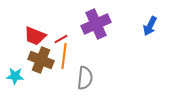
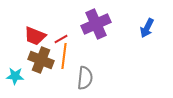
blue arrow: moved 3 px left, 2 px down
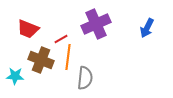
red trapezoid: moved 7 px left, 7 px up
orange line: moved 4 px right, 1 px down
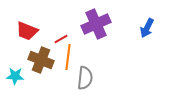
red trapezoid: moved 1 px left, 2 px down
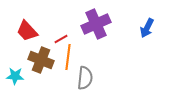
red trapezoid: rotated 25 degrees clockwise
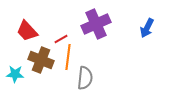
cyan star: moved 2 px up
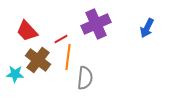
brown cross: moved 3 px left; rotated 15 degrees clockwise
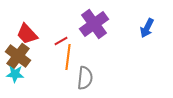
purple cross: moved 2 px left; rotated 12 degrees counterclockwise
red trapezoid: moved 3 px down
red line: moved 2 px down
brown cross: moved 20 px left, 4 px up
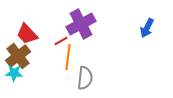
purple cross: moved 13 px left; rotated 8 degrees clockwise
brown cross: rotated 15 degrees clockwise
cyan star: moved 1 px left, 1 px up
